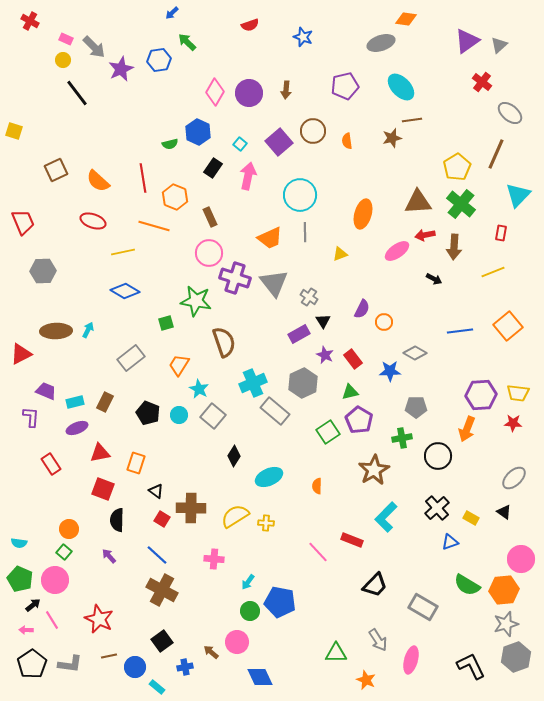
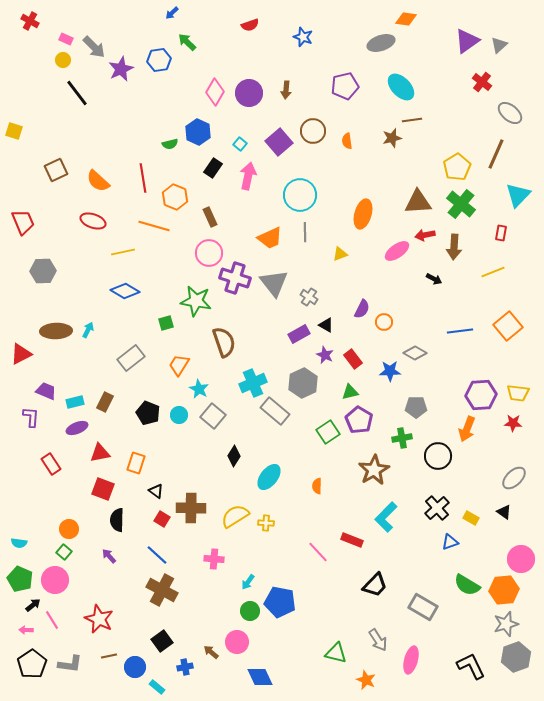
black triangle at (323, 321): moved 3 px right, 4 px down; rotated 28 degrees counterclockwise
cyan ellipse at (269, 477): rotated 28 degrees counterclockwise
green triangle at (336, 653): rotated 15 degrees clockwise
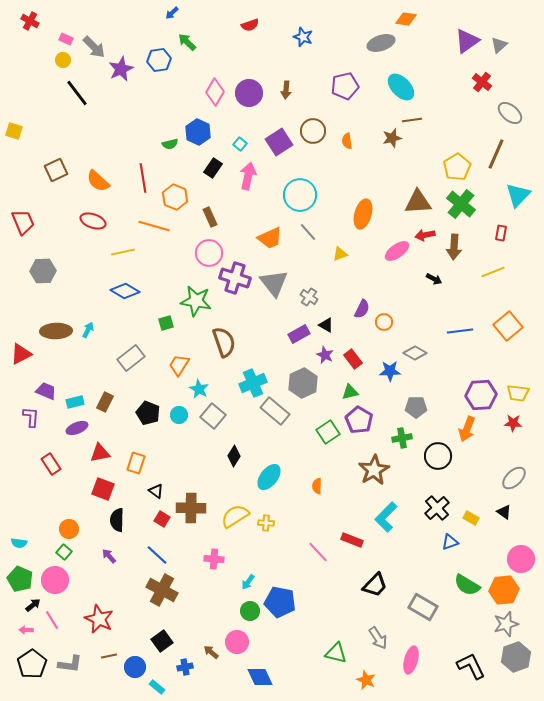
purple square at (279, 142): rotated 8 degrees clockwise
gray line at (305, 232): moved 3 px right; rotated 42 degrees counterclockwise
gray arrow at (378, 640): moved 2 px up
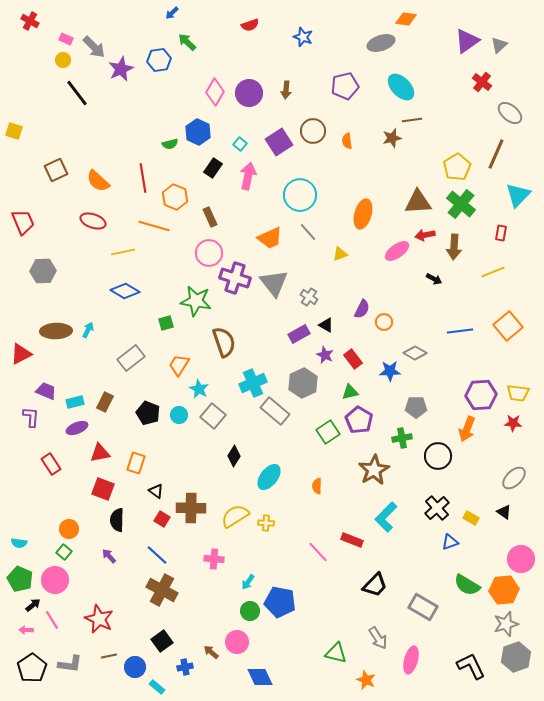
black pentagon at (32, 664): moved 4 px down
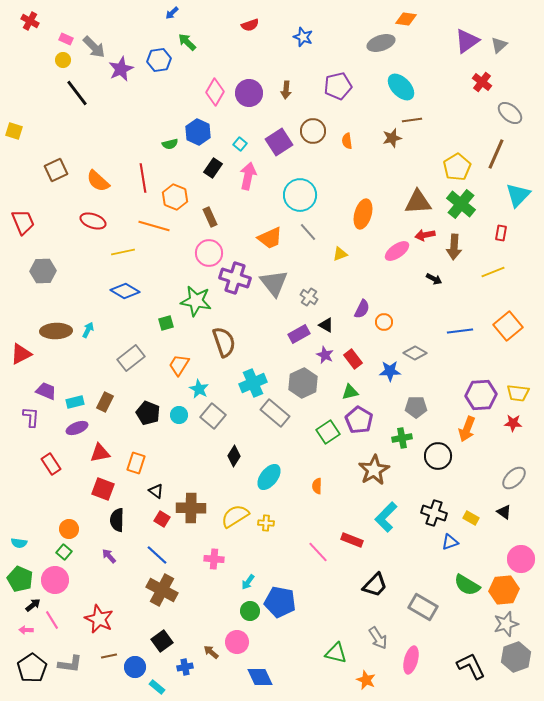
purple pentagon at (345, 86): moved 7 px left
gray rectangle at (275, 411): moved 2 px down
black cross at (437, 508): moved 3 px left, 5 px down; rotated 30 degrees counterclockwise
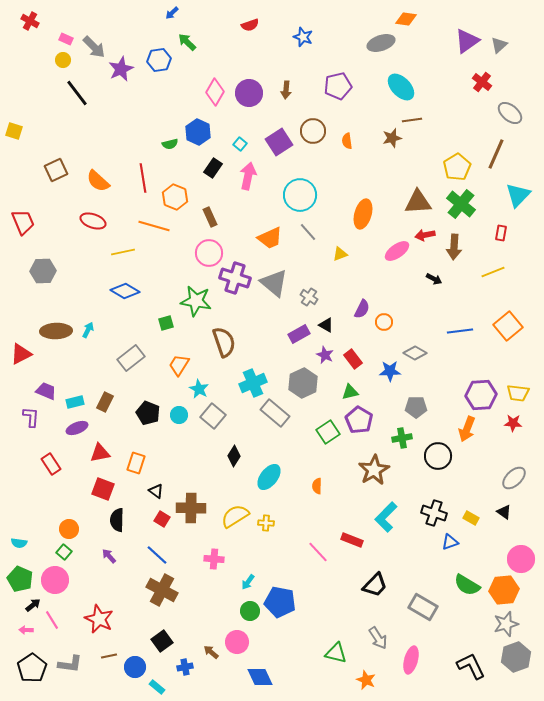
gray triangle at (274, 283): rotated 12 degrees counterclockwise
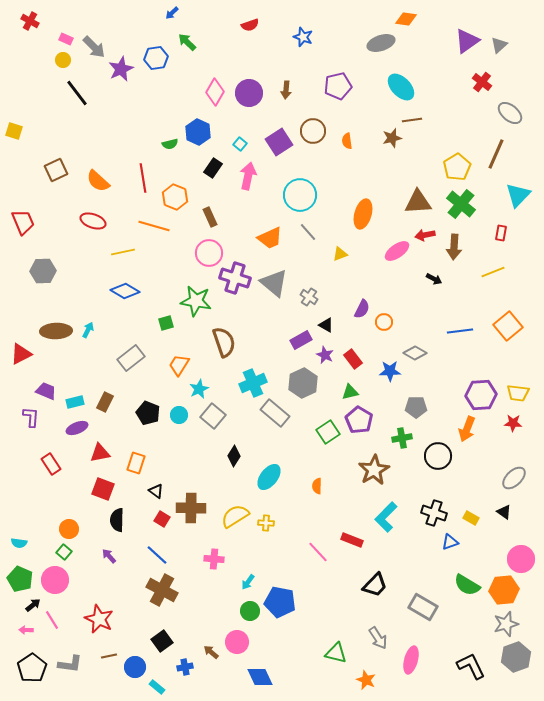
blue hexagon at (159, 60): moved 3 px left, 2 px up
purple rectangle at (299, 334): moved 2 px right, 6 px down
cyan star at (199, 389): rotated 18 degrees clockwise
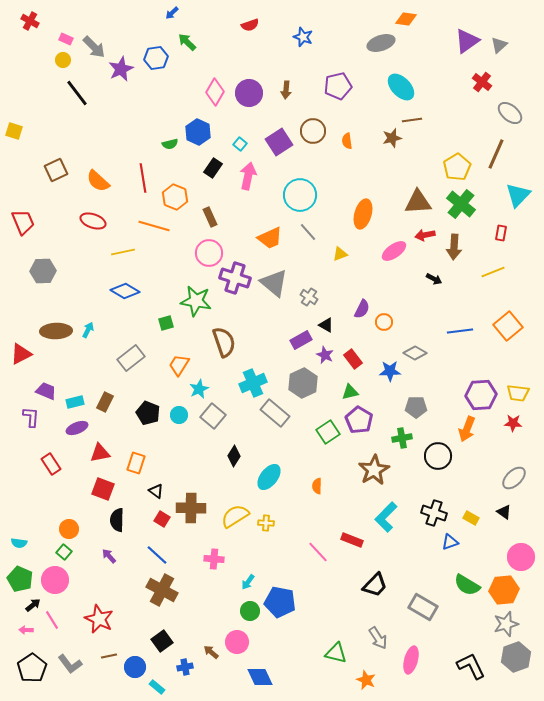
pink ellipse at (397, 251): moved 3 px left
pink circle at (521, 559): moved 2 px up
gray L-shape at (70, 664): rotated 45 degrees clockwise
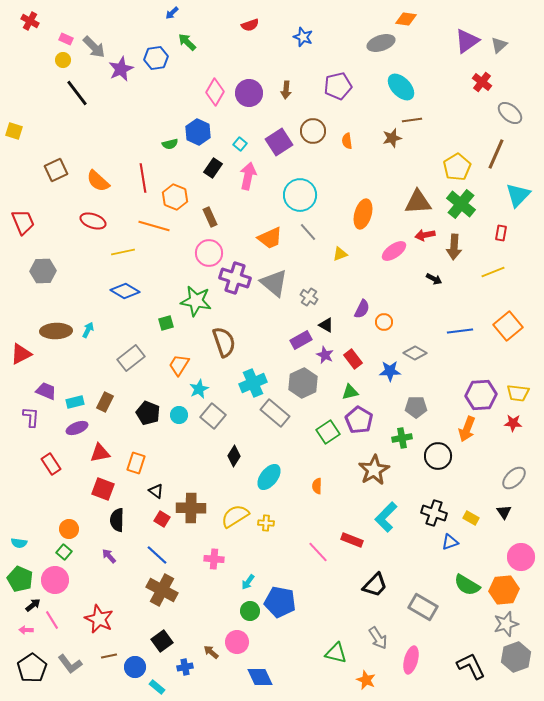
black triangle at (504, 512): rotated 21 degrees clockwise
